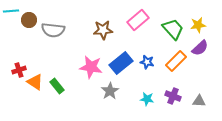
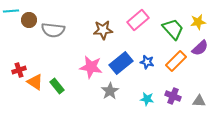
yellow star: moved 3 px up
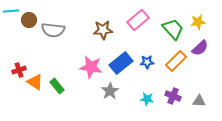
blue star: rotated 16 degrees counterclockwise
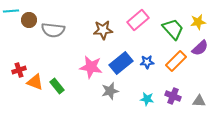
orange triangle: rotated 12 degrees counterclockwise
gray star: rotated 18 degrees clockwise
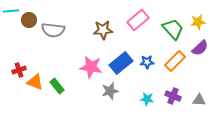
orange rectangle: moved 1 px left
gray triangle: moved 1 px up
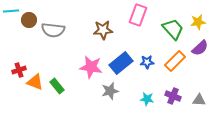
pink rectangle: moved 5 px up; rotated 30 degrees counterclockwise
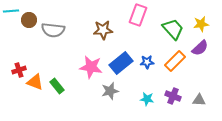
yellow star: moved 3 px right, 2 px down
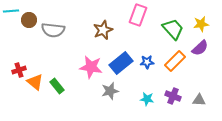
brown star: rotated 18 degrees counterclockwise
orange triangle: rotated 18 degrees clockwise
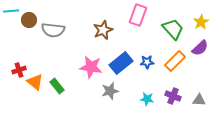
yellow star: moved 2 px up; rotated 21 degrees counterclockwise
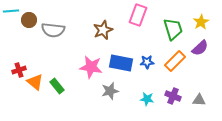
green trapezoid: rotated 25 degrees clockwise
blue rectangle: rotated 50 degrees clockwise
